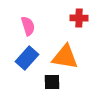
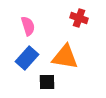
red cross: rotated 18 degrees clockwise
black square: moved 5 px left
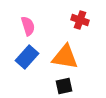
red cross: moved 1 px right, 2 px down
blue rectangle: moved 1 px up
black square: moved 17 px right, 4 px down; rotated 12 degrees counterclockwise
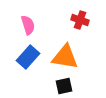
pink semicircle: moved 1 px up
blue rectangle: moved 1 px right
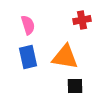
red cross: moved 2 px right; rotated 30 degrees counterclockwise
blue rectangle: rotated 55 degrees counterclockwise
black square: moved 11 px right; rotated 12 degrees clockwise
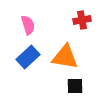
blue rectangle: rotated 60 degrees clockwise
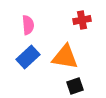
pink semicircle: rotated 12 degrees clockwise
black square: rotated 18 degrees counterclockwise
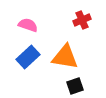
red cross: rotated 12 degrees counterclockwise
pink semicircle: rotated 66 degrees counterclockwise
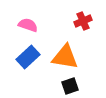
red cross: moved 1 px right, 1 px down
black square: moved 5 px left
